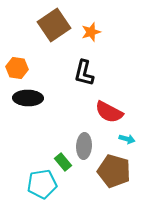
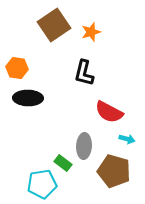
green rectangle: moved 1 px down; rotated 12 degrees counterclockwise
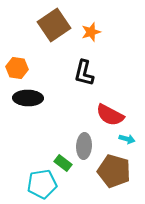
red semicircle: moved 1 px right, 3 px down
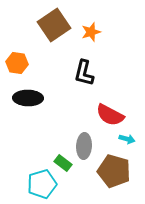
orange hexagon: moved 5 px up
cyan pentagon: rotated 8 degrees counterclockwise
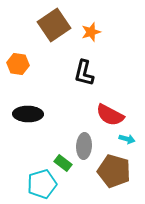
orange hexagon: moved 1 px right, 1 px down
black ellipse: moved 16 px down
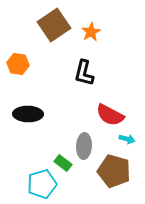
orange star: rotated 12 degrees counterclockwise
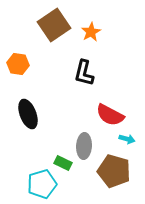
black ellipse: rotated 68 degrees clockwise
green rectangle: rotated 12 degrees counterclockwise
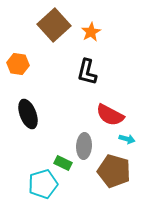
brown square: rotated 8 degrees counterclockwise
black L-shape: moved 3 px right, 1 px up
cyan pentagon: moved 1 px right
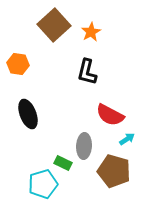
cyan arrow: rotated 49 degrees counterclockwise
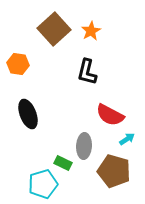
brown square: moved 4 px down
orange star: moved 1 px up
